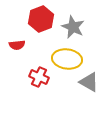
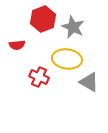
red hexagon: moved 2 px right
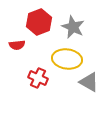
red hexagon: moved 4 px left, 3 px down
red cross: moved 1 px left, 1 px down
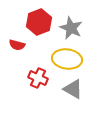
gray star: moved 2 px left, 1 px down
red semicircle: rotated 21 degrees clockwise
gray triangle: moved 16 px left, 7 px down
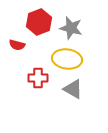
gray star: rotated 10 degrees counterclockwise
red cross: rotated 24 degrees counterclockwise
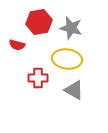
red hexagon: rotated 10 degrees clockwise
gray triangle: moved 1 px right, 1 px down
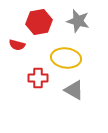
gray star: moved 7 px right, 7 px up
yellow ellipse: moved 1 px left, 1 px up
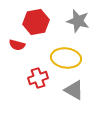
red hexagon: moved 3 px left
red cross: rotated 18 degrees counterclockwise
